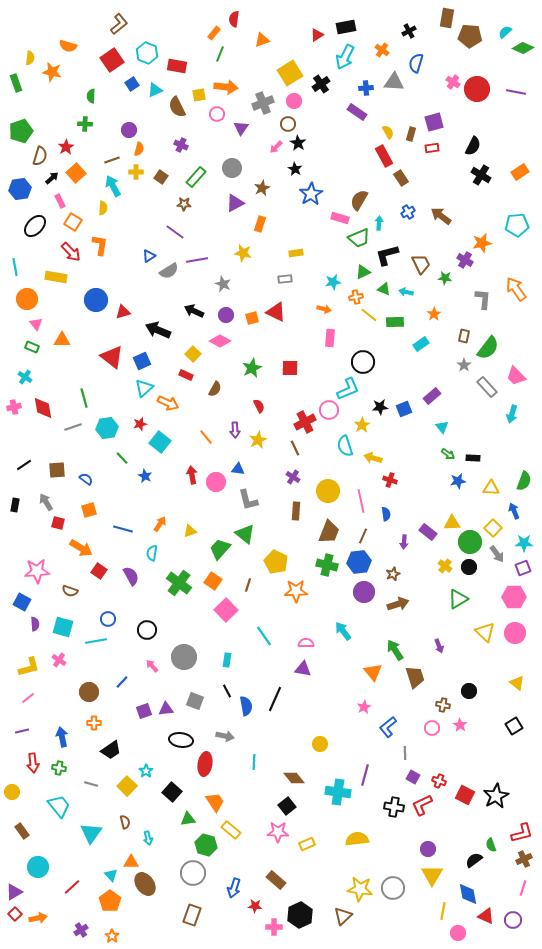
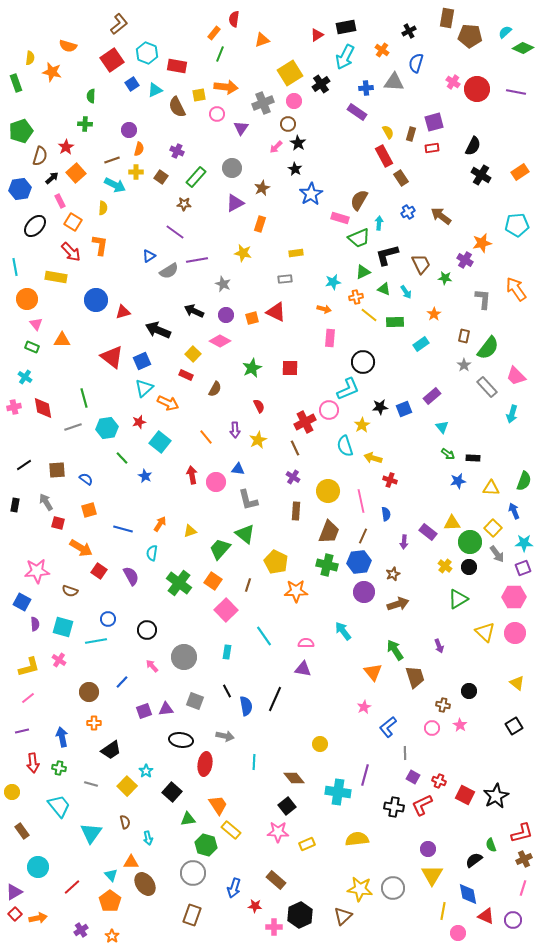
purple cross at (181, 145): moved 4 px left, 6 px down
cyan arrow at (113, 186): moved 2 px right, 1 px up; rotated 145 degrees clockwise
cyan arrow at (406, 292): rotated 136 degrees counterclockwise
red star at (140, 424): moved 1 px left, 2 px up
cyan rectangle at (227, 660): moved 8 px up
orange trapezoid at (215, 802): moved 3 px right, 3 px down
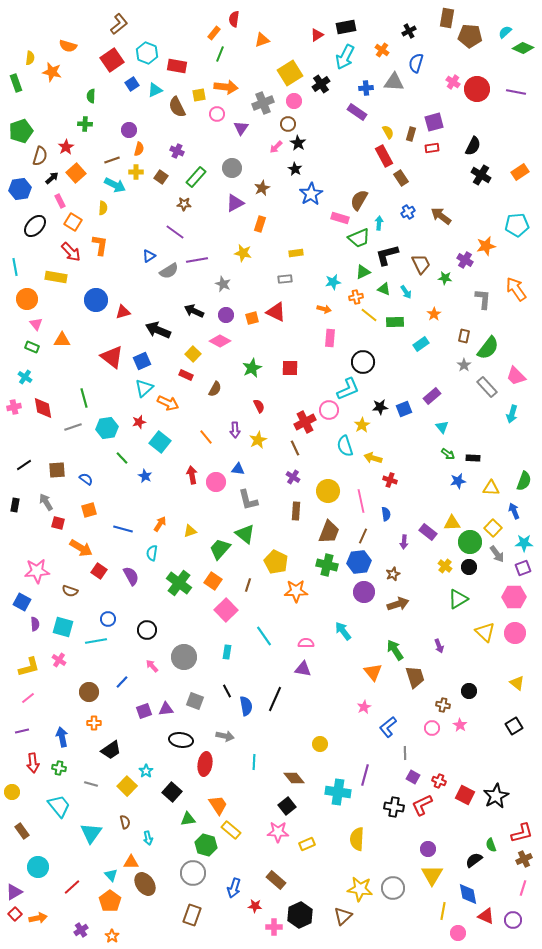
orange star at (482, 243): moved 4 px right, 3 px down
yellow semicircle at (357, 839): rotated 80 degrees counterclockwise
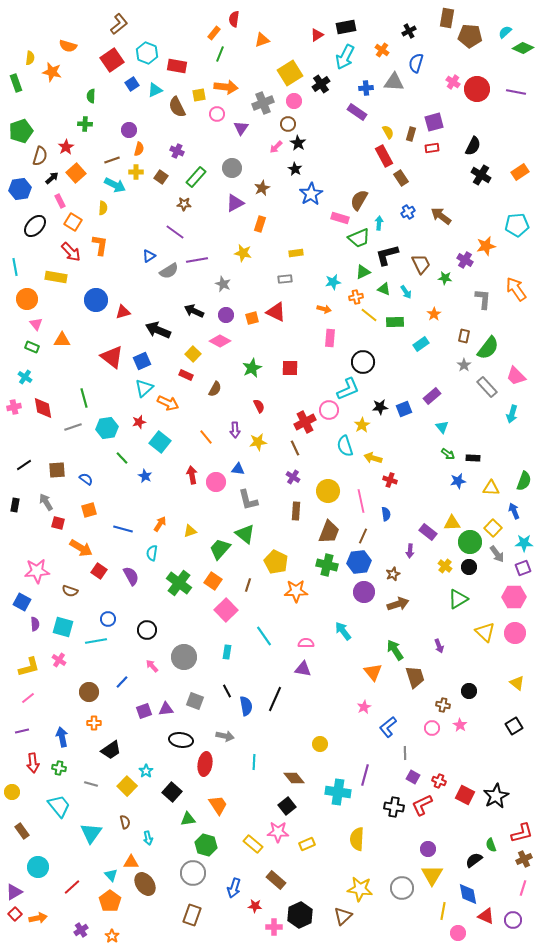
yellow star at (258, 440): moved 2 px down; rotated 18 degrees clockwise
purple arrow at (404, 542): moved 6 px right, 9 px down
yellow rectangle at (231, 830): moved 22 px right, 14 px down
gray circle at (393, 888): moved 9 px right
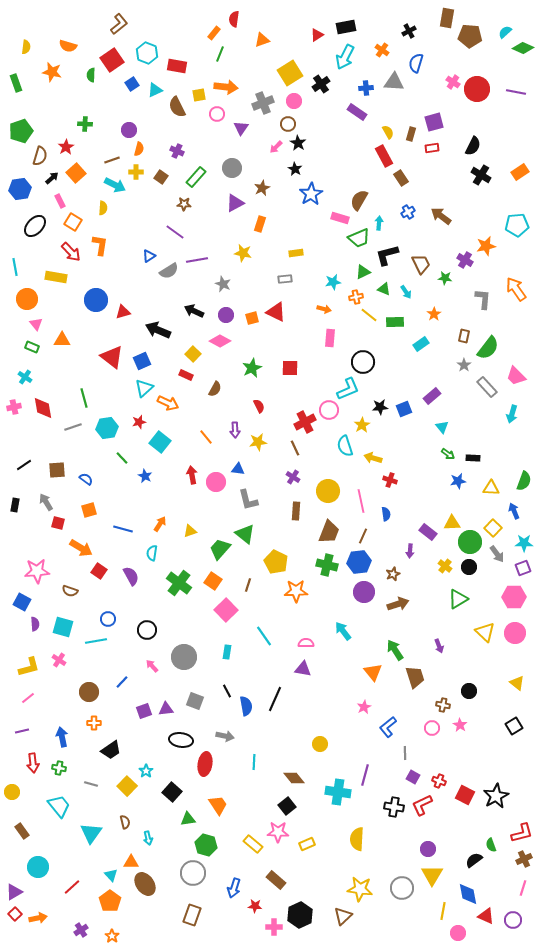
yellow semicircle at (30, 58): moved 4 px left, 11 px up
green semicircle at (91, 96): moved 21 px up
